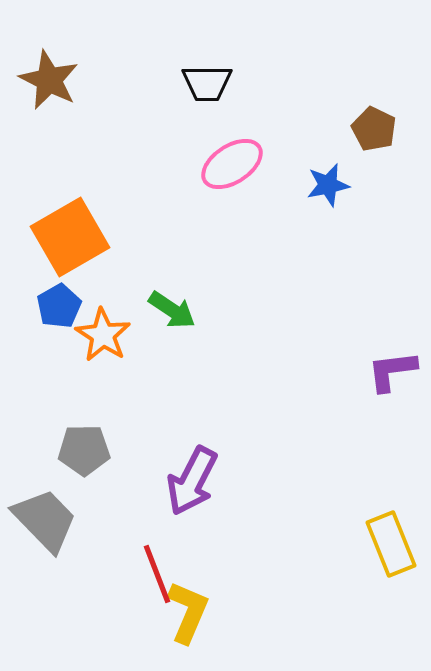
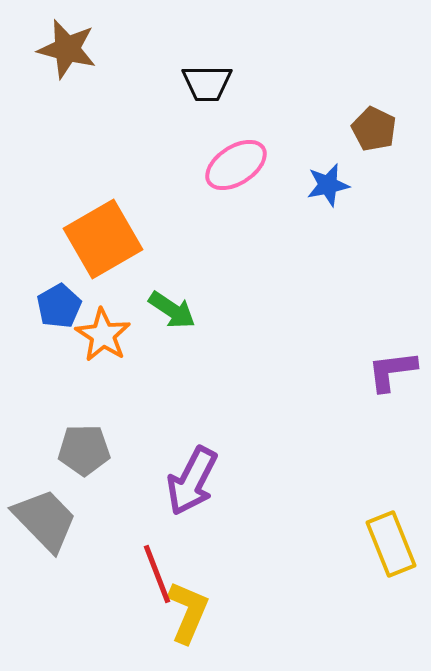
brown star: moved 18 px right, 31 px up; rotated 12 degrees counterclockwise
pink ellipse: moved 4 px right, 1 px down
orange square: moved 33 px right, 2 px down
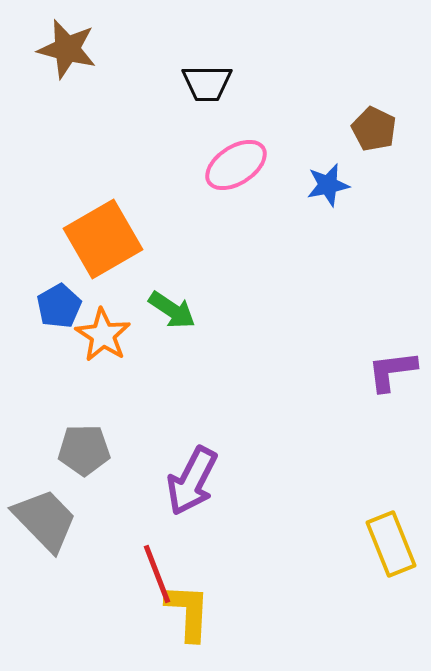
yellow L-shape: rotated 20 degrees counterclockwise
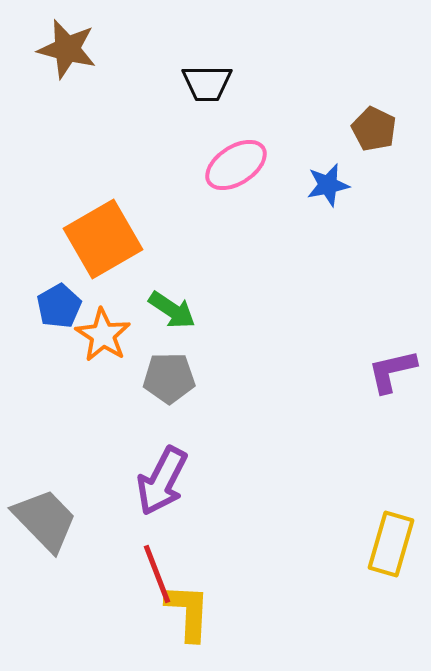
purple L-shape: rotated 6 degrees counterclockwise
gray pentagon: moved 85 px right, 72 px up
purple arrow: moved 30 px left
yellow rectangle: rotated 38 degrees clockwise
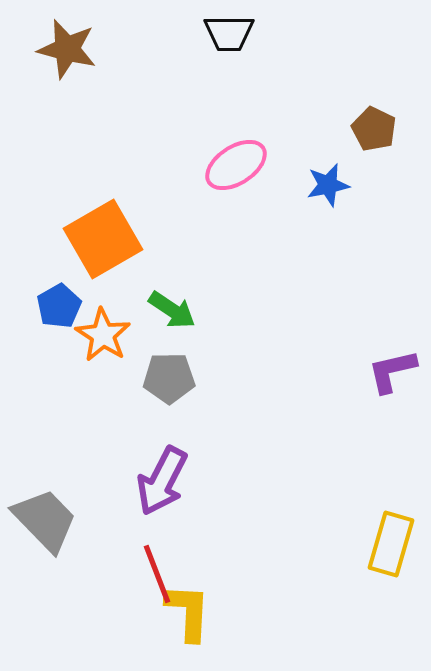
black trapezoid: moved 22 px right, 50 px up
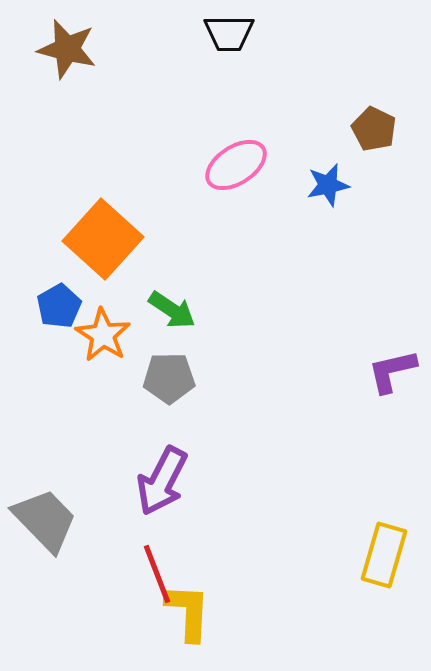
orange square: rotated 18 degrees counterclockwise
yellow rectangle: moved 7 px left, 11 px down
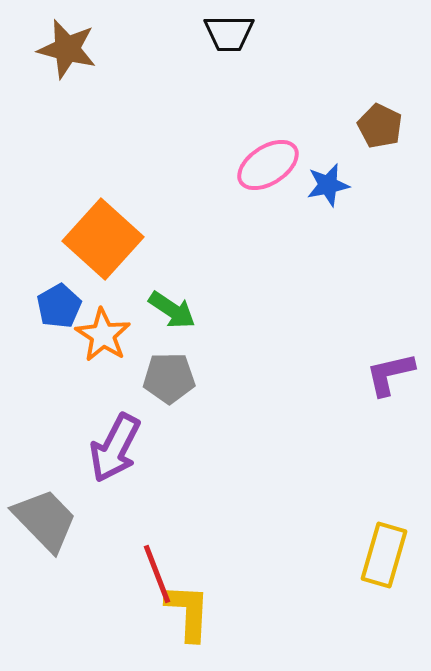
brown pentagon: moved 6 px right, 3 px up
pink ellipse: moved 32 px right
purple L-shape: moved 2 px left, 3 px down
purple arrow: moved 47 px left, 33 px up
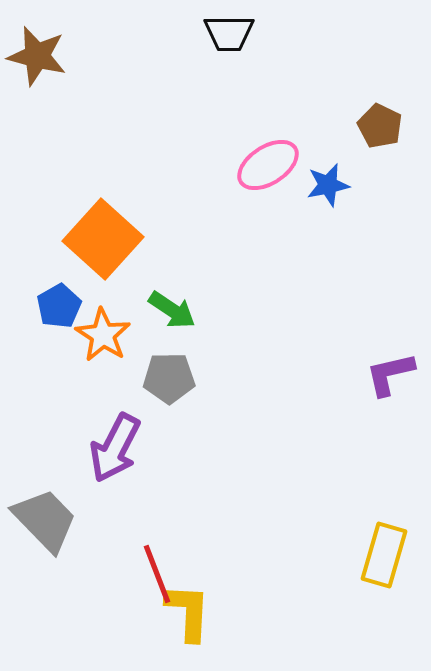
brown star: moved 30 px left, 7 px down
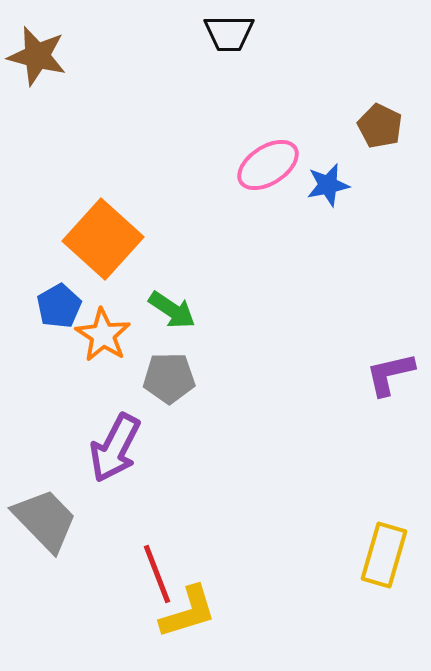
yellow L-shape: rotated 70 degrees clockwise
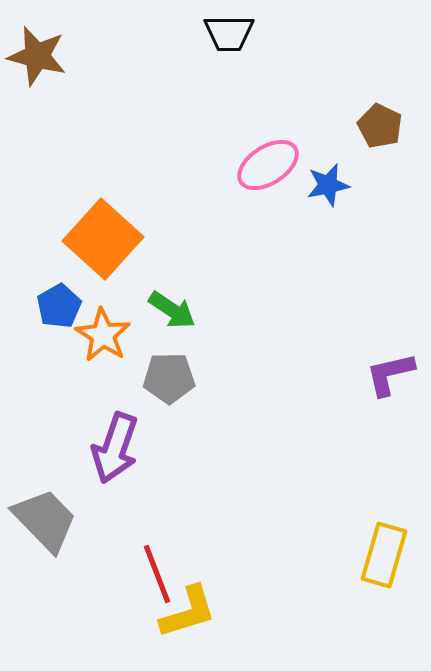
purple arrow: rotated 8 degrees counterclockwise
